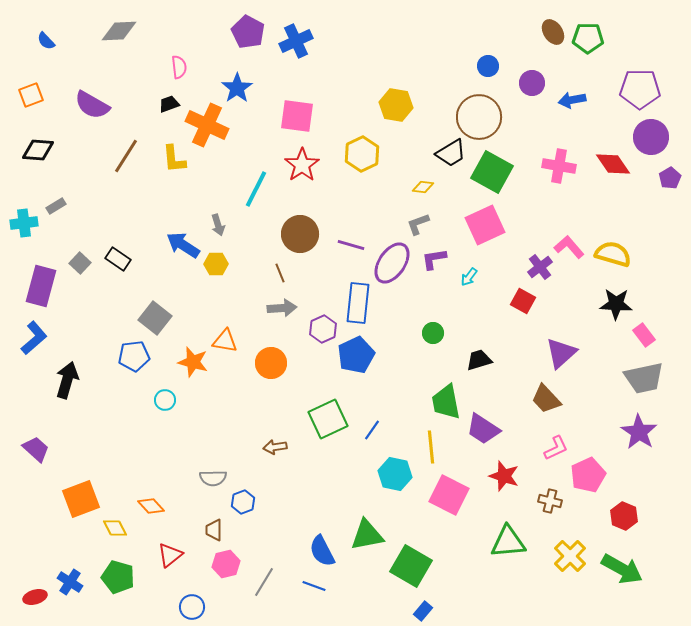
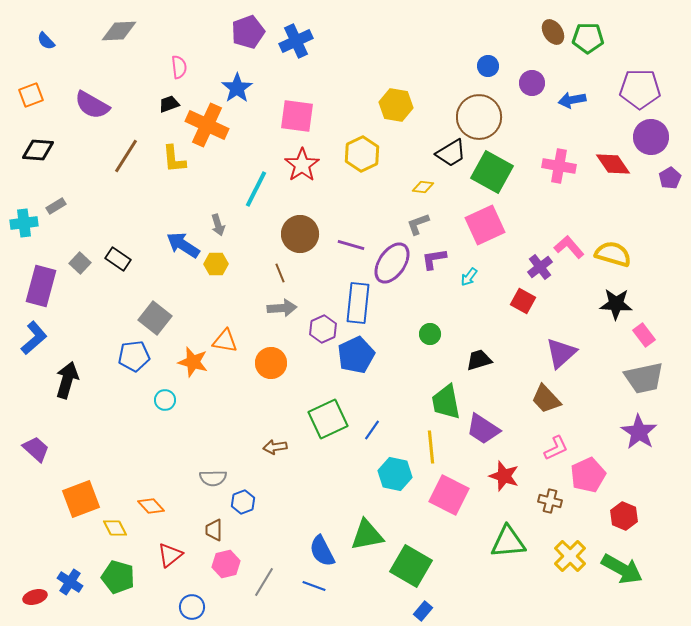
purple pentagon at (248, 32): rotated 24 degrees clockwise
green circle at (433, 333): moved 3 px left, 1 px down
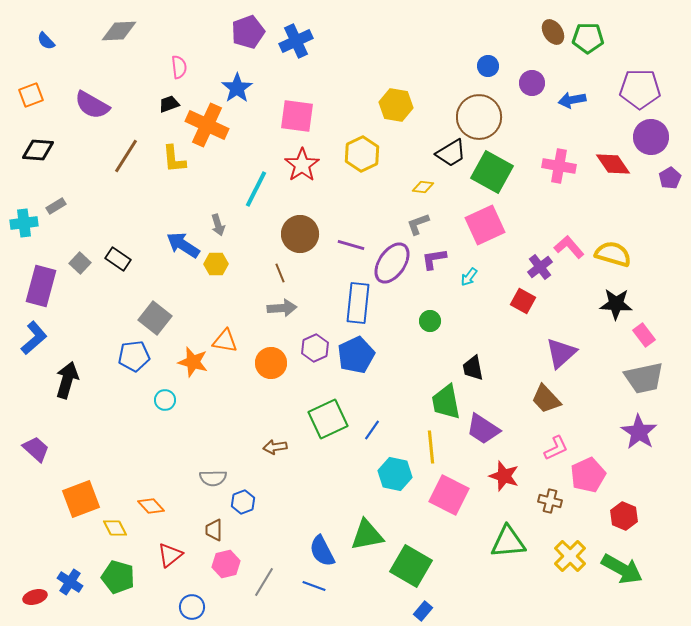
purple hexagon at (323, 329): moved 8 px left, 19 px down
green circle at (430, 334): moved 13 px up
black trapezoid at (479, 360): moved 6 px left, 8 px down; rotated 84 degrees counterclockwise
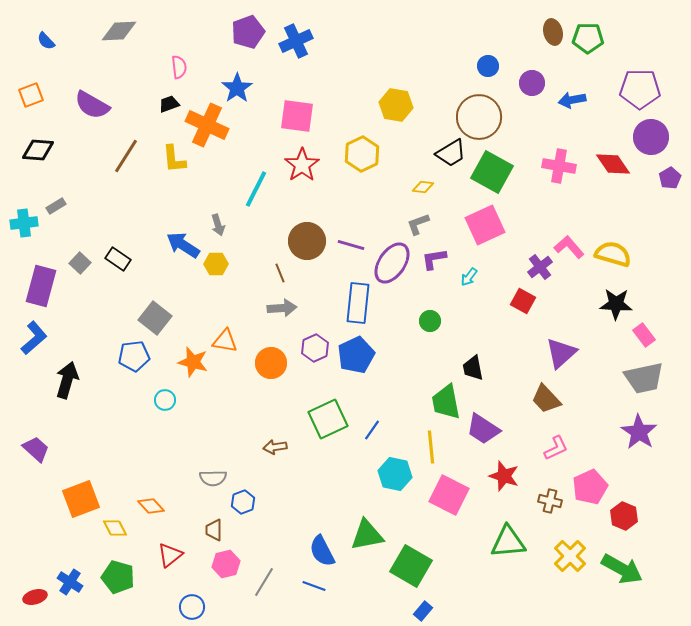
brown ellipse at (553, 32): rotated 20 degrees clockwise
brown circle at (300, 234): moved 7 px right, 7 px down
pink pentagon at (588, 475): moved 2 px right, 12 px down
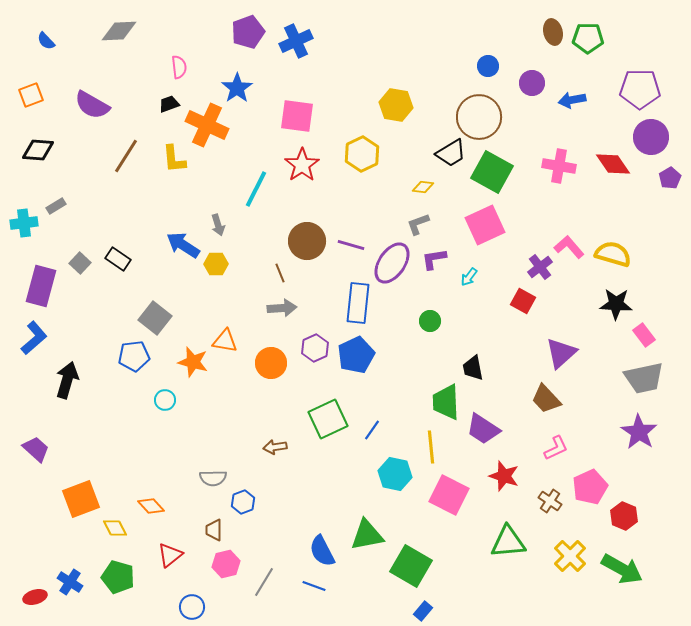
green trapezoid at (446, 402): rotated 9 degrees clockwise
brown cross at (550, 501): rotated 20 degrees clockwise
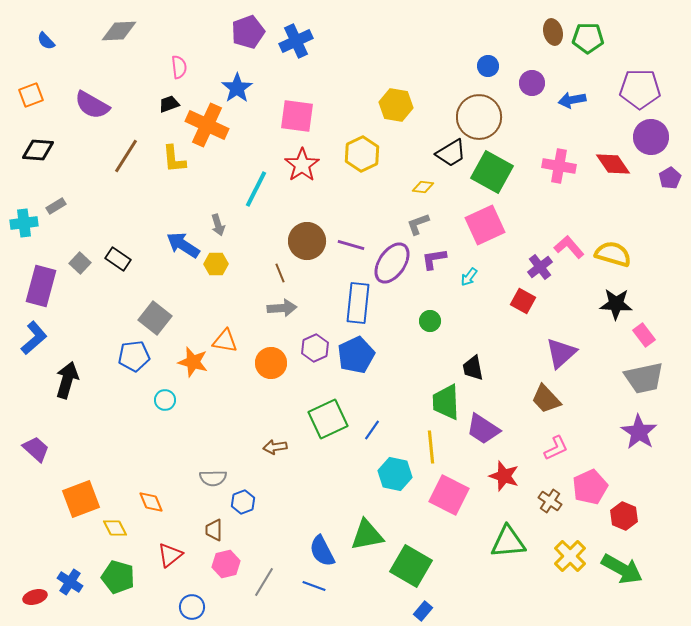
orange diamond at (151, 506): moved 4 px up; rotated 20 degrees clockwise
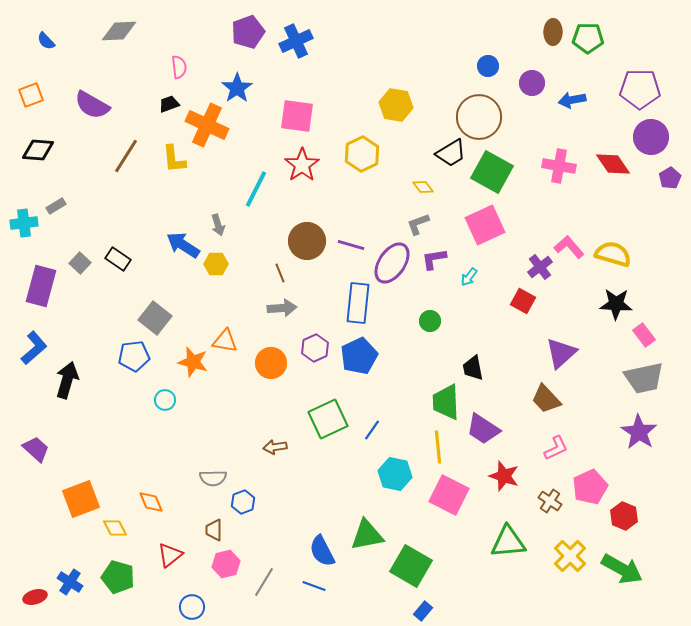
brown ellipse at (553, 32): rotated 15 degrees clockwise
yellow diamond at (423, 187): rotated 45 degrees clockwise
blue L-shape at (34, 338): moved 10 px down
blue pentagon at (356, 355): moved 3 px right, 1 px down
yellow line at (431, 447): moved 7 px right
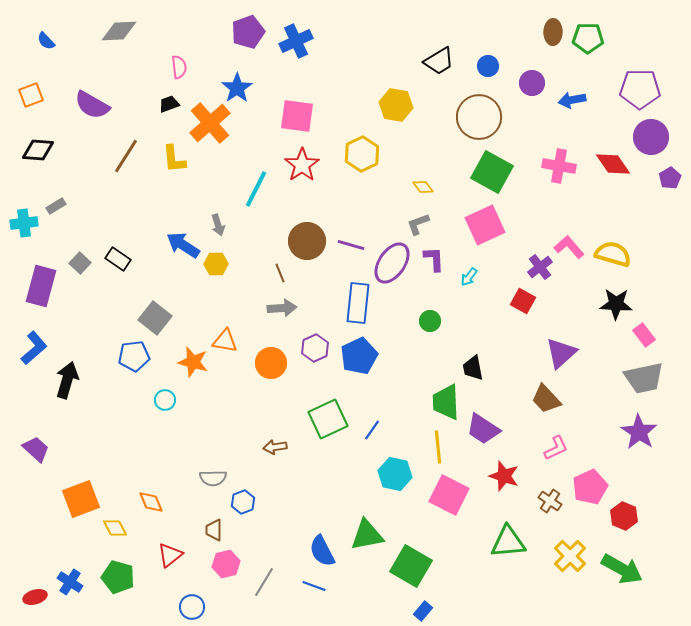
orange cross at (207, 125): moved 3 px right, 2 px up; rotated 24 degrees clockwise
black trapezoid at (451, 153): moved 12 px left, 92 px up
purple L-shape at (434, 259): rotated 96 degrees clockwise
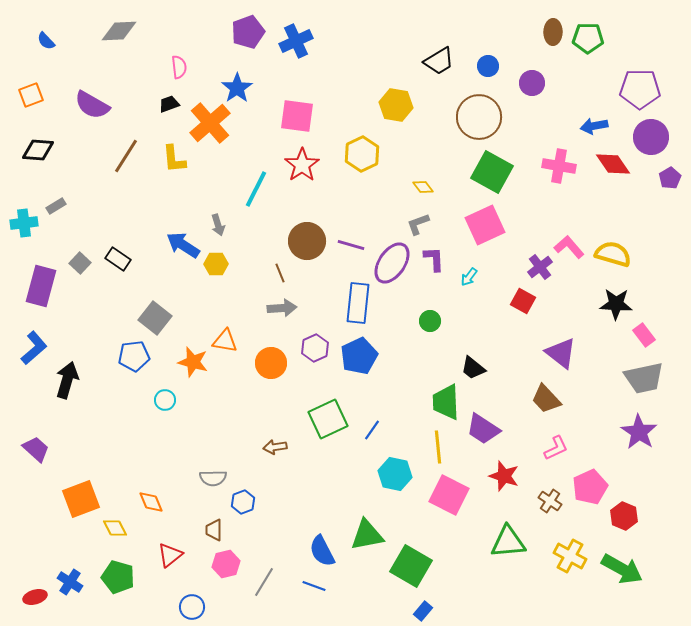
blue arrow at (572, 100): moved 22 px right, 26 px down
purple triangle at (561, 353): rotated 40 degrees counterclockwise
black trapezoid at (473, 368): rotated 40 degrees counterclockwise
yellow cross at (570, 556): rotated 16 degrees counterclockwise
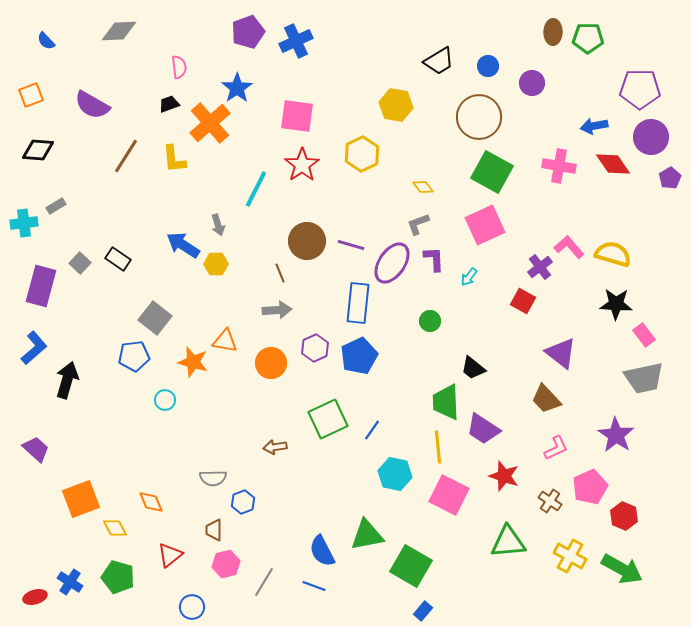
gray arrow at (282, 308): moved 5 px left, 2 px down
purple star at (639, 432): moved 23 px left, 3 px down
